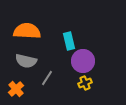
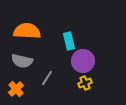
gray semicircle: moved 4 px left
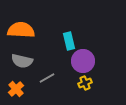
orange semicircle: moved 6 px left, 1 px up
gray line: rotated 28 degrees clockwise
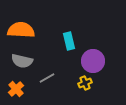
purple circle: moved 10 px right
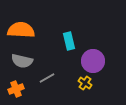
yellow cross: rotated 32 degrees counterclockwise
orange cross: rotated 21 degrees clockwise
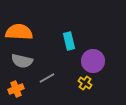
orange semicircle: moved 2 px left, 2 px down
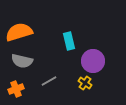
orange semicircle: rotated 20 degrees counterclockwise
gray line: moved 2 px right, 3 px down
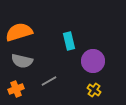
yellow cross: moved 9 px right, 7 px down
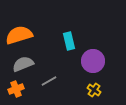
orange semicircle: moved 3 px down
gray semicircle: moved 1 px right, 3 px down; rotated 145 degrees clockwise
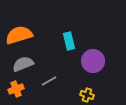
yellow cross: moved 7 px left, 5 px down; rotated 16 degrees counterclockwise
